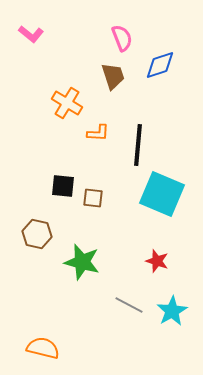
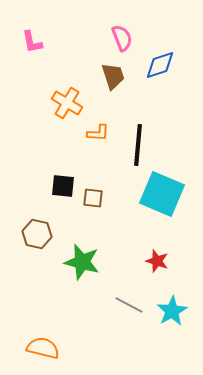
pink L-shape: moved 1 px right, 8 px down; rotated 40 degrees clockwise
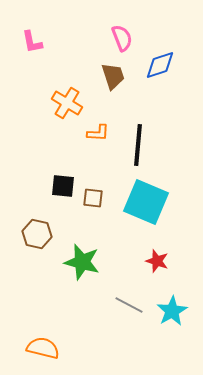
cyan square: moved 16 px left, 8 px down
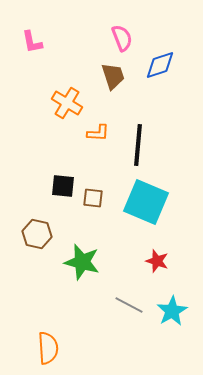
orange semicircle: moved 5 px right; rotated 72 degrees clockwise
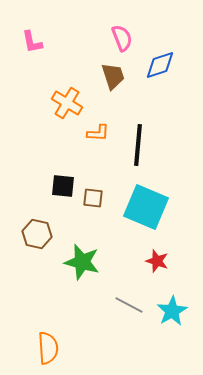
cyan square: moved 5 px down
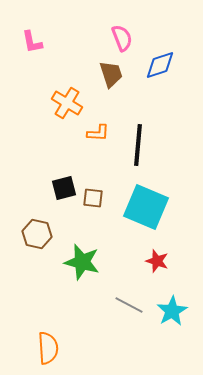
brown trapezoid: moved 2 px left, 2 px up
black square: moved 1 px right, 2 px down; rotated 20 degrees counterclockwise
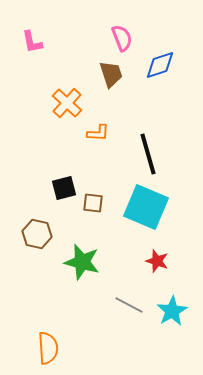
orange cross: rotated 12 degrees clockwise
black line: moved 10 px right, 9 px down; rotated 21 degrees counterclockwise
brown square: moved 5 px down
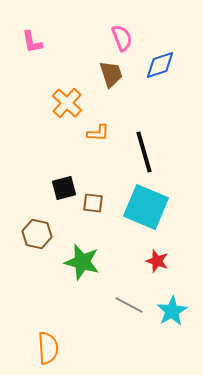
black line: moved 4 px left, 2 px up
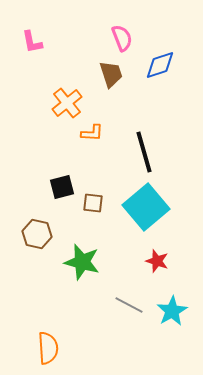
orange cross: rotated 8 degrees clockwise
orange L-shape: moved 6 px left
black square: moved 2 px left, 1 px up
cyan square: rotated 27 degrees clockwise
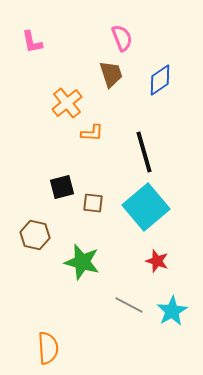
blue diamond: moved 15 px down; rotated 16 degrees counterclockwise
brown hexagon: moved 2 px left, 1 px down
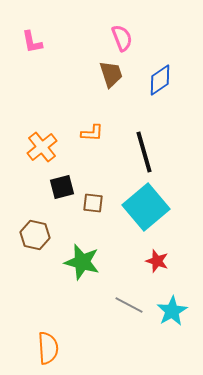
orange cross: moved 25 px left, 44 px down
